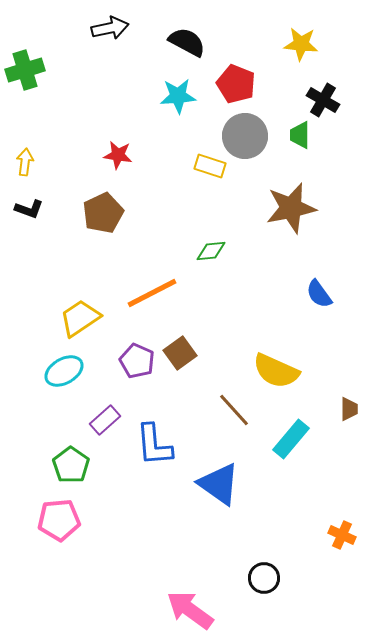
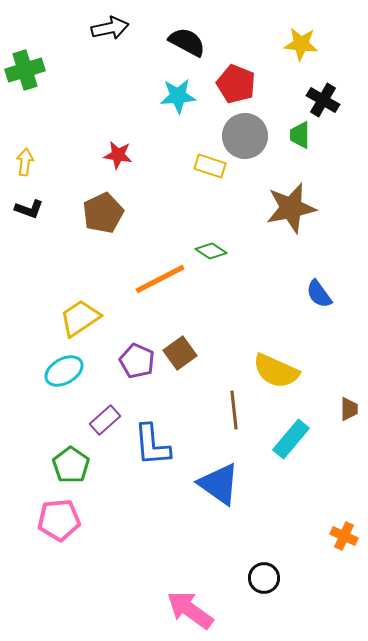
green diamond: rotated 40 degrees clockwise
orange line: moved 8 px right, 14 px up
brown line: rotated 36 degrees clockwise
blue L-shape: moved 2 px left
orange cross: moved 2 px right, 1 px down
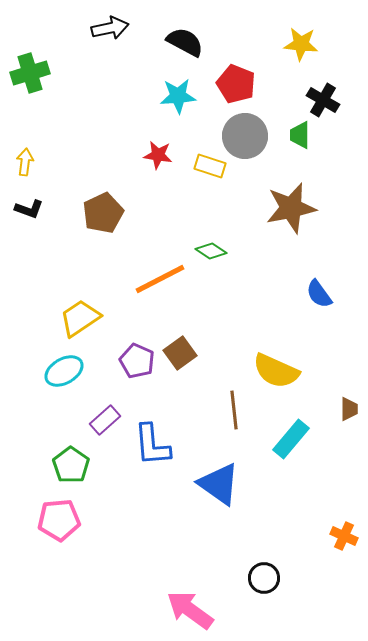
black semicircle: moved 2 px left
green cross: moved 5 px right, 3 px down
red star: moved 40 px right
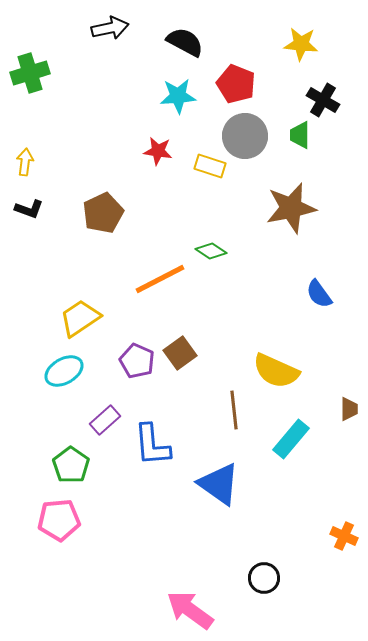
red star: moved 4 px up
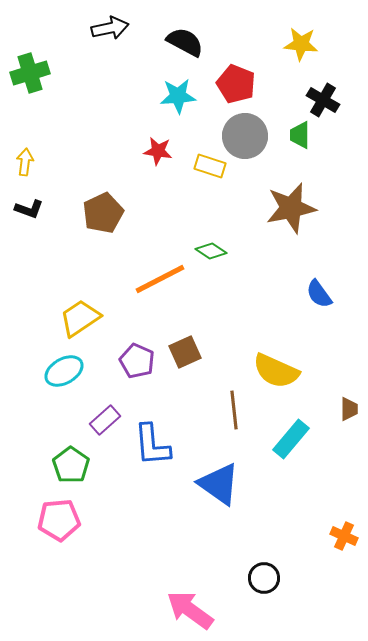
brown square: moved 5 px right, 1 px up; rotated 12 degrees clockwise
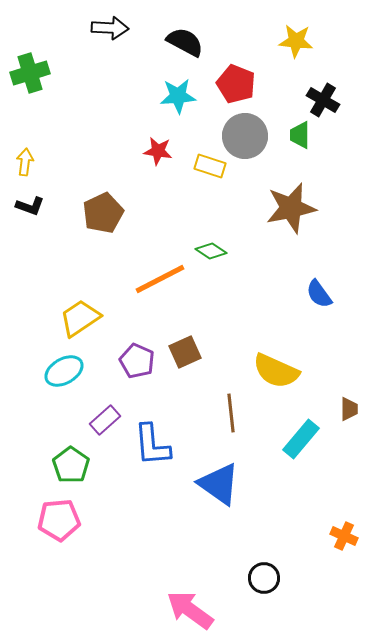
black arrow: rotated 15 degrees clockwise
yellow star: moved 5 px left, 3 px up
black L-shape: moved 1 px right, 3 px up
brown line: moved 3 px left, 3 px down
cyan rectangle: moved 10 px right
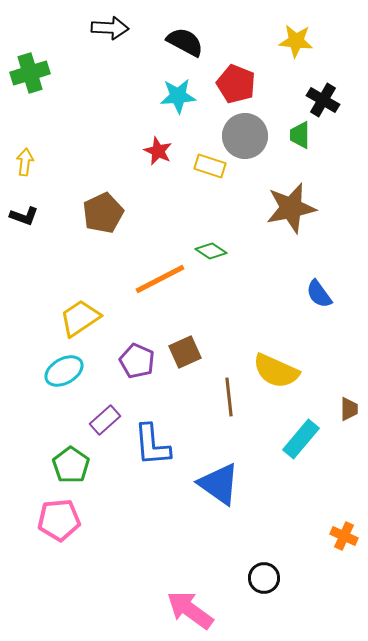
red star: rotated 16 degrees clockwise
black L-shape: moved 6 px left, 10 px down
brown line: moved 2 px left, 16 px up
